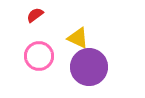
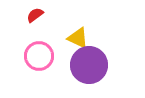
purple circle: moved 2 px up
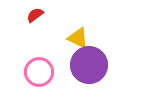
pink circle: moved 16 px down
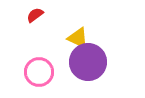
purple circle: moved 1 px left, 3 px up
